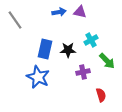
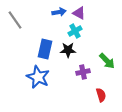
purple triangle: moved 1 px left, 1 px down; rotated 16 degrees clockwise
cyan cross: moved 16 px left, 9 px up
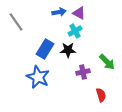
gray line: moved 1 px right, 2 px down
blue rectangle: rotated 18 degrees clockwise
green arrow: moved 1 px down
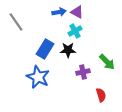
purple triangle: moved 2 px left, 1 px up
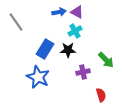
green arrow: moved 1 px left, 2 px up
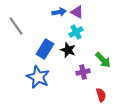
gray line: moved 4 px down
cyan cross: moved 1 px right, 1 px down
black star: rotated 21 degrees clockwise
green arrow: moved 3 px left
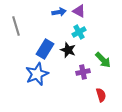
purple triangle: moved 2 px right, 1 px up
gray line: rotated 18 degrees clockwise
cyan cross: moved 3 px right
blue star: moved 1 px left, 3 px up; rotated 25 degrees clockwise
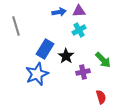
purple triangle: rotated 32 degrees counterclockwise
cyan cross: moved 2 px up
black star: moved 2 px left, 6 px down; rotated 14 degrees clockwise
red semicircle: moved 2 px down
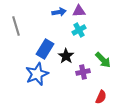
red semicircle: rotated 40 degrees clockwise
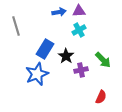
purple cross: moved 2 px left, 2 px up
